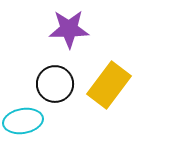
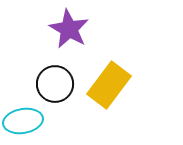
purple star: rotated 30 degrees clockwise
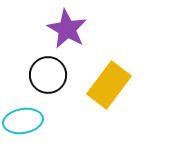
purple star: moved 2 px left
black circle: moved 7 px left, 9 px up
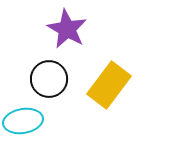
black circle: moved 1 px right, 4 px down
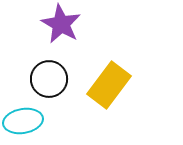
purple star: moved 6 px left, 5 px up
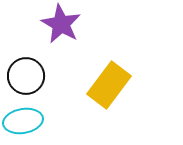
black circle: moved 23 px left, 3 px up
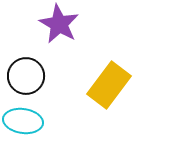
purple star: moved 2 px left
cyan ellipse: rotated 18 degrees clockwise
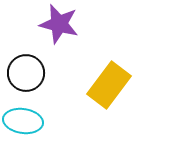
purple star: rotated 15 degrees counterclockwise
black circle: moved 3 px up
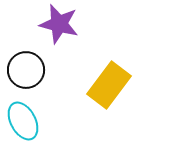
black circle: moved 3 px up
cyan ellipse: rotated 54 degrees clockwise
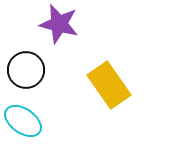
yellow rectangle: rotated 72 degrees counterclockwise
cyan ellipse: rotated 27 degrees counterclockwise
